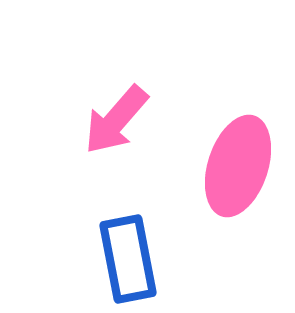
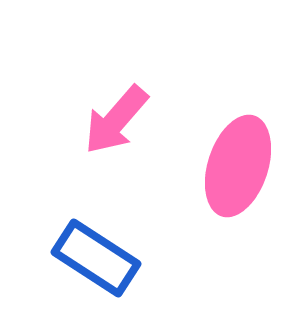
blue rectangle: moved 32 px left, 1 px up; rotated 46 degrees counterclockwise
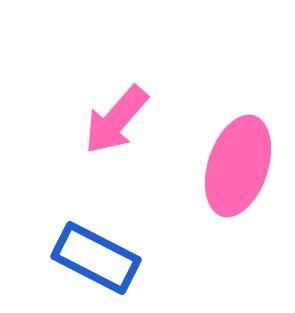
blue rectangle: rotated 6 degrees counterclockwise
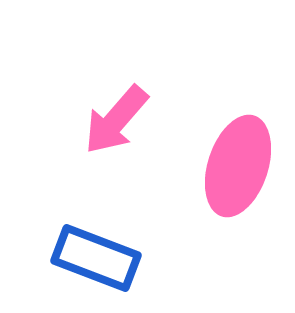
blue rectangle: rotated 6 degrees counterclockwise
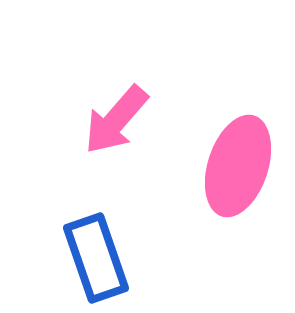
blue rectangle: rotated 50 degrees clockwise
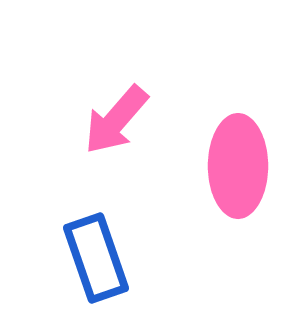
pink ellipse: rotated 18 degrees counterclockwise
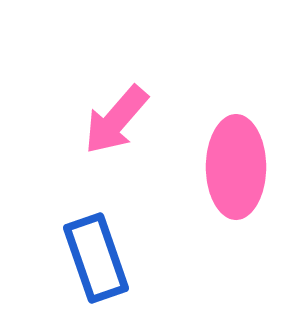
pink ellipse: moved 2 px left, 1 px down
